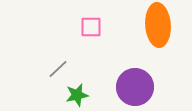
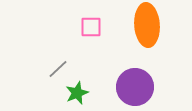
orange ellipse: moved 11 px left
green star: moved 2 px up; rotated 10 degrees counterclockwise
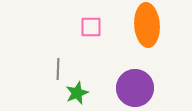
gray line: rotated 45 degrees counterclockwise
purple circle: moved 1 px down
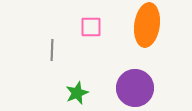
orange ellipse: rotated 12 degrees clockwise
gray line: moved 6 px left, 19 px up
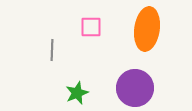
orange ellipse: moved 4 px down
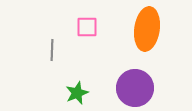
pink square: moved 4 px left
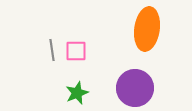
pink square: moved 11 px left, 24 px down
gray line: rotated 10 degrees counterclockwise
